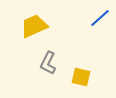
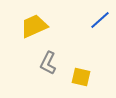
blue line: moved 2 px down
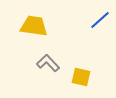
yellow trapezoid: rotated 32 degrees clockwise
gray L-shape: rotated 110 degrees clockwise
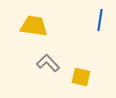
blue line: rotated 40 degrees counterclockwise
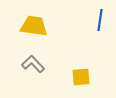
gray L-shape: moved 15 px left, 1 px down
yellow square: rotated 18 degrees counterclockwise
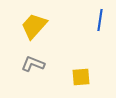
yellow trapezoid: rotated 56 degrees counterclockwise
gray L-shape: rotated 25 degrees counterclockwise
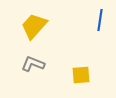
yellow square: moved 2 px up
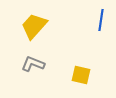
blue line: moved 1 px right
yellow square: rotated 18 degrees clockwise
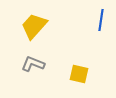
yellow square: moved 2 px left, 1 px up
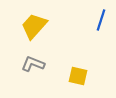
blue line: rotated 10 degrees clockwise
yellow square: moved 1 px left, 2 px down
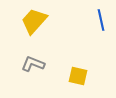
blue line: rotated 30 degrees counterclockwise
yellow trapezoid: moved 5 px up
